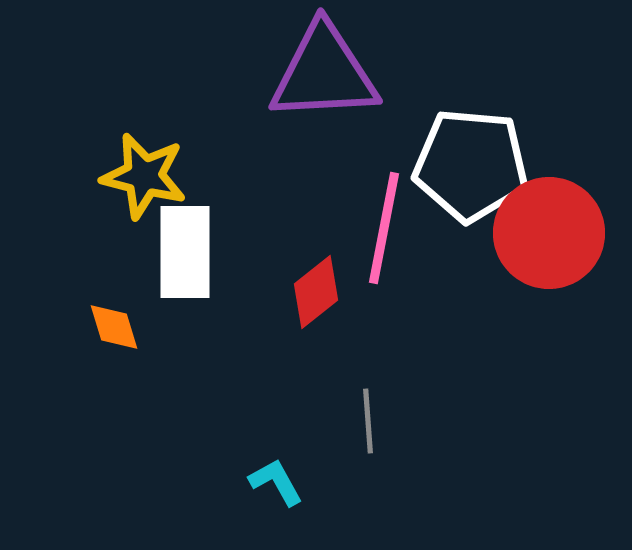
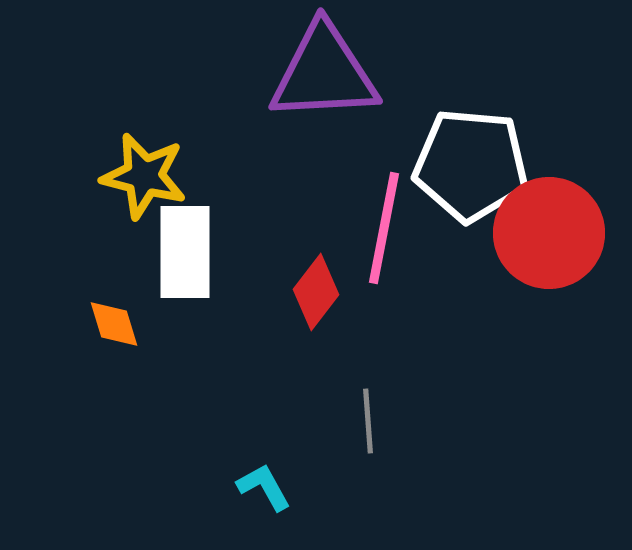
red diamond: rotated 14 degrees counterclockwise
orange diamond: moved 3 px up
cyan L-shape: moved 12 px left, 5 px down
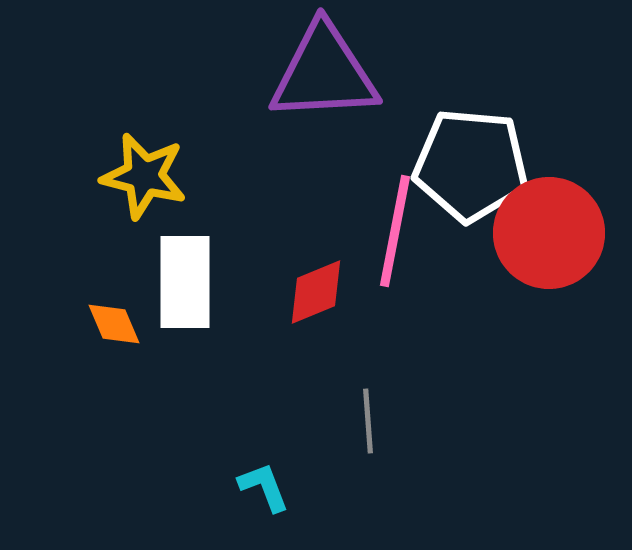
pink line: moved 11 px right, 3 px down
white rectangle: moved 30 px down
red diamond: rotated 30 degrees clockwise
orange diamond: rotated 6 degrees counterclockwise
cyan L-shape: rotated 8 degrees clockwise
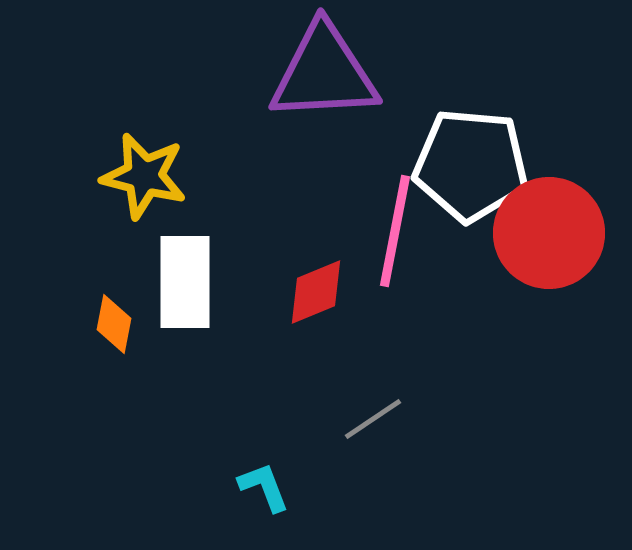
orange diamond: rotated 34 degrees clockwise
gray line: moved 5 px right, 2 px up; rotated 60 degrees clockwise
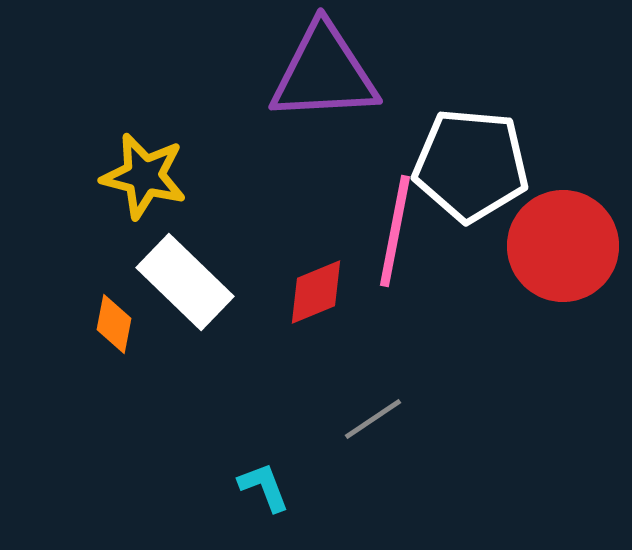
red circle: moved 14 px right, 13 px down
white rectangle: rotated 46 degrees counterclockwise
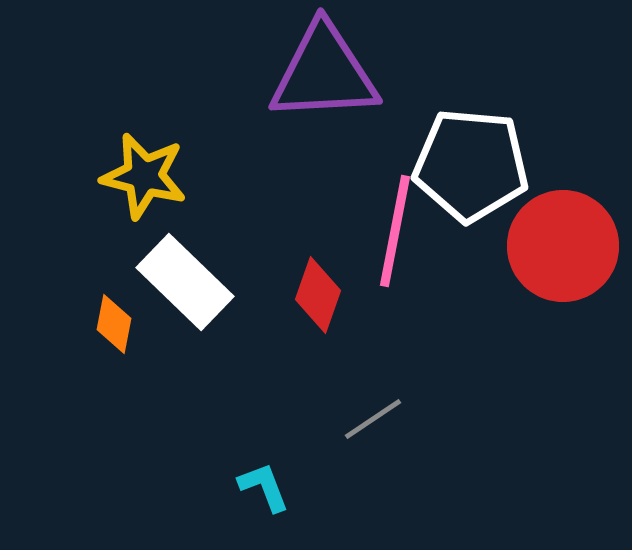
red diamond: moved 2 px right, 3 px down; rotated 48 degrees counterclockwise
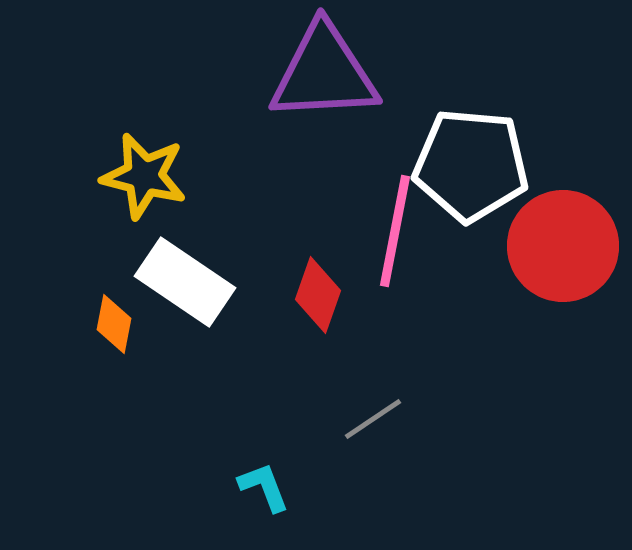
white rectangle: rotated 10 degrees counterclockwise
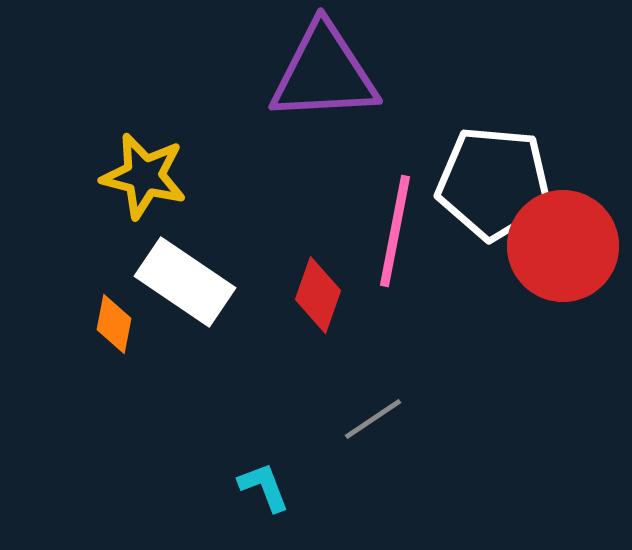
white pentagon: moved 23 px right, 18 px down
